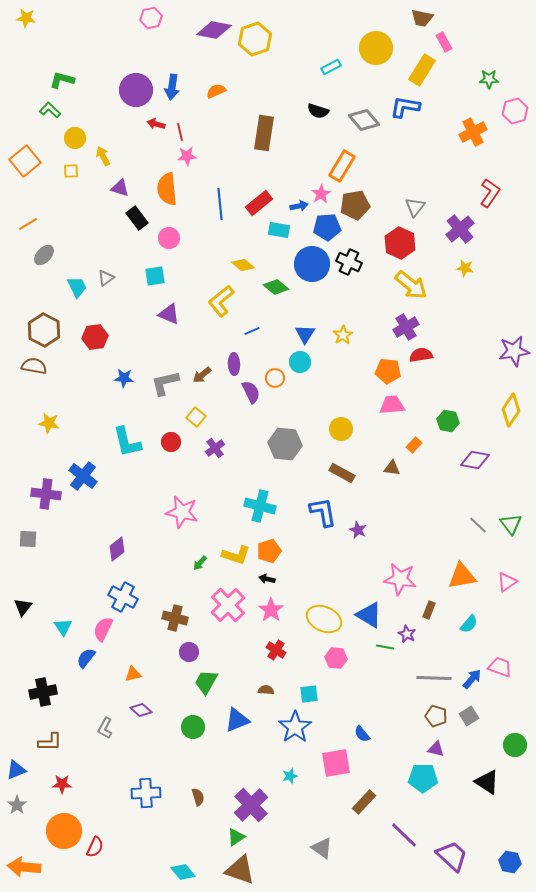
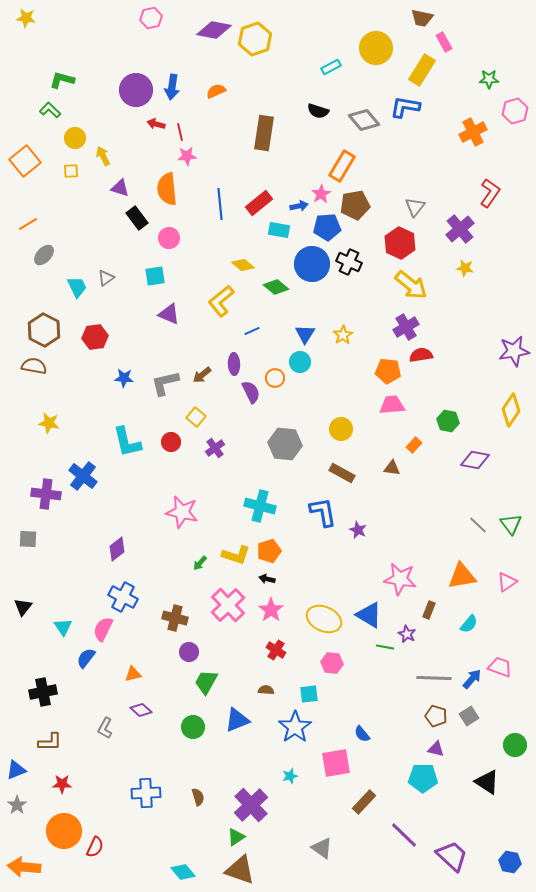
pink hexagon at (336, 658): moved 4 px left, 5 px down
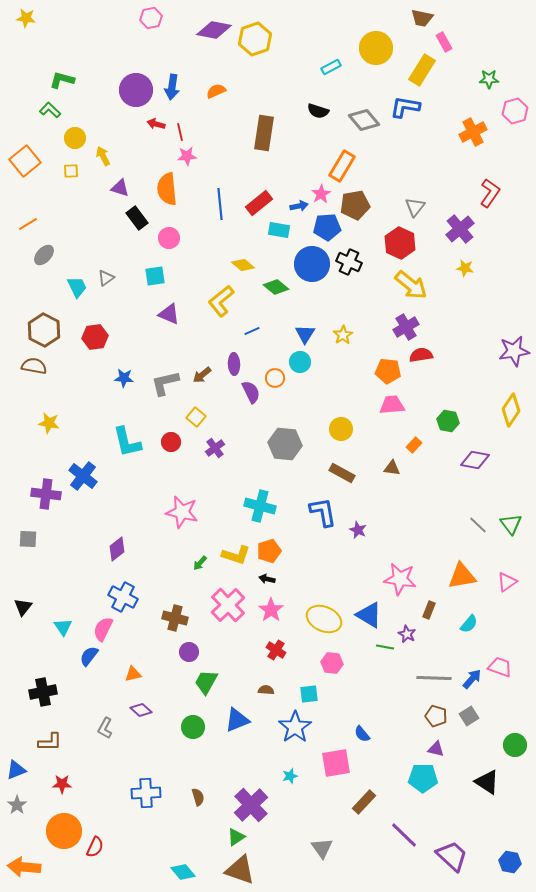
blue semicircle at (86, 658): moved 3 px right, 2 px up
gray triangle at (322, 848): rotated 20 degrees clockwise
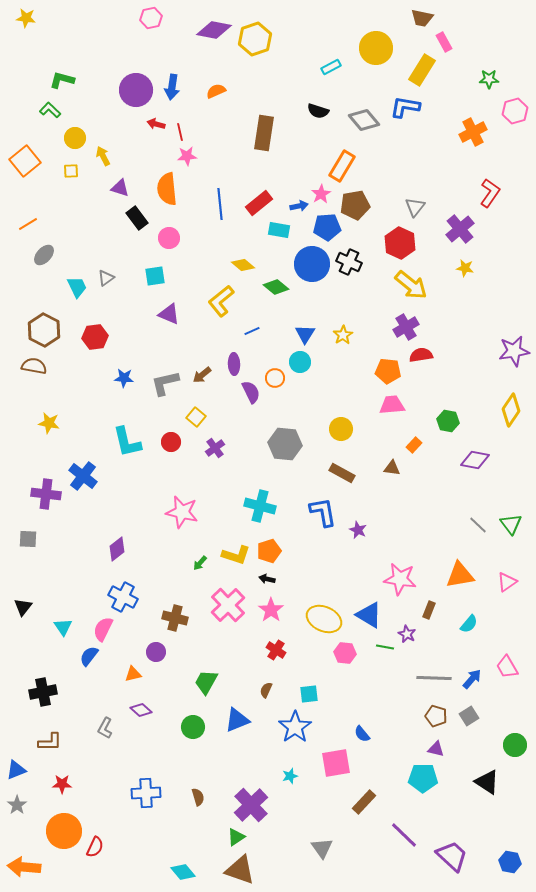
orange triangle at (462, 576): moved 2 px left, 1 px up
purple circle at (189, 652): moved 33 px left
pink hexagon at (332, 663): moved 13 px right, 10 px up
pink trapezoid at (500, 667): moved 7 px right; rotated 140 degrees counterclockwise
brown semicircle at (266, 690): rotated 70 degrees counterclockwise
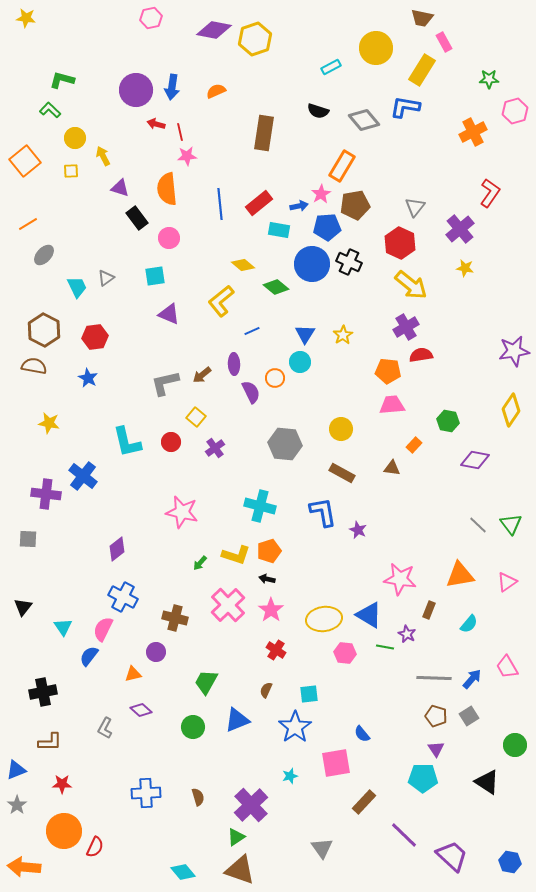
blue star at (124, 378): moved 36 px left; rotated 24 degrees clockwise
yellow ellipse at (324, 619): rotated 32 degrees counterclockwise
purple triangle at (436, 749): rotated 42 degrees clockwise
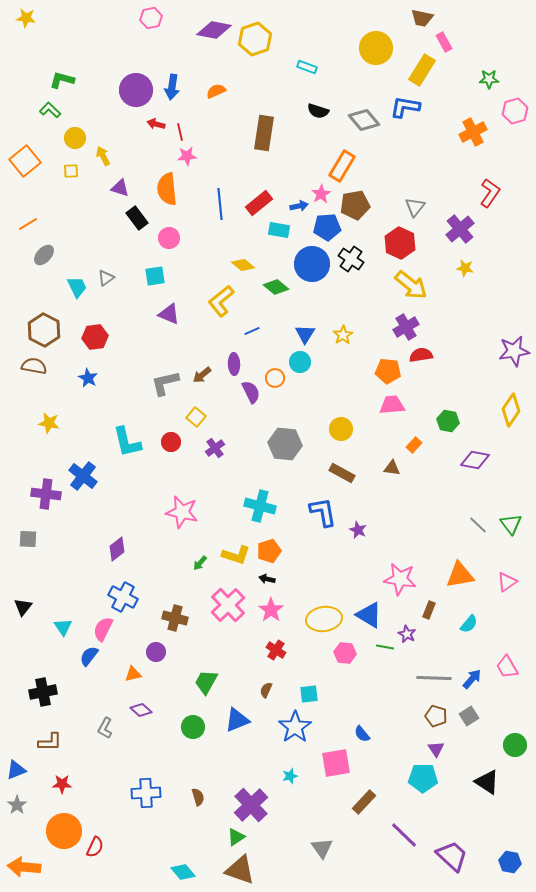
cyan rectangle at (331, 67): moved 24 px left; rotated 48 degrees clockwise
black cross at (349, 262): moved 2 px right, 3 px up; rotated 10 degrees clockwise
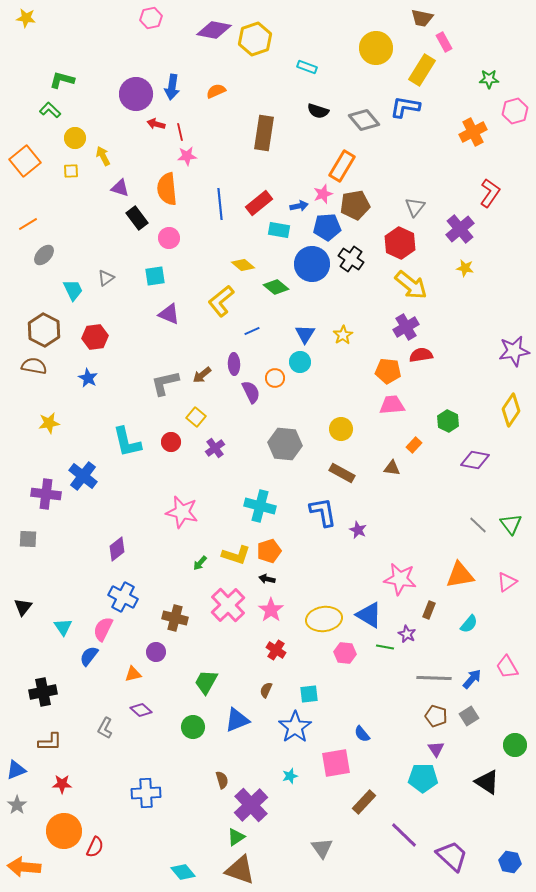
purple circle at (136, 90): moved 4 px down
pink star at (321, 194): moved 2 px right; rotated 12 degrees clockwise
cyan trapezoid at (77, 287): moved 4 px left, 3 px down
green hexagon at (448, 421): rotated 15 degrees clockwise
yellow star at (49, 423): rotated 20 degrees counterclockwise
brown semicircle at (198, 797): moved 24 px right, 17 px up
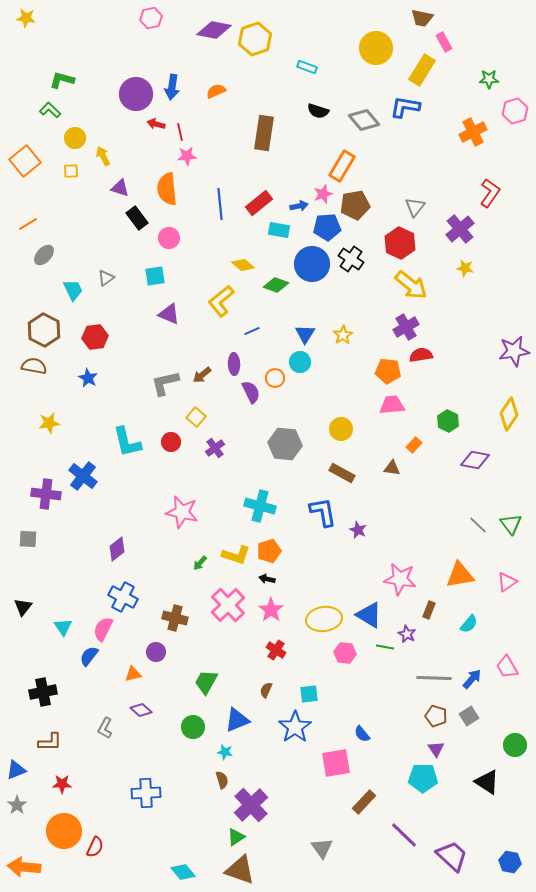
green diamond at (276, 287): moved 2 px up; rotated 20 degrees counterclockwise
yellow diamond at (511, 410): moved 2 px left, 4 px down
cyan star at (290, 776): moved 65 px left, 24 px up; rotated 28 degrees clockwise
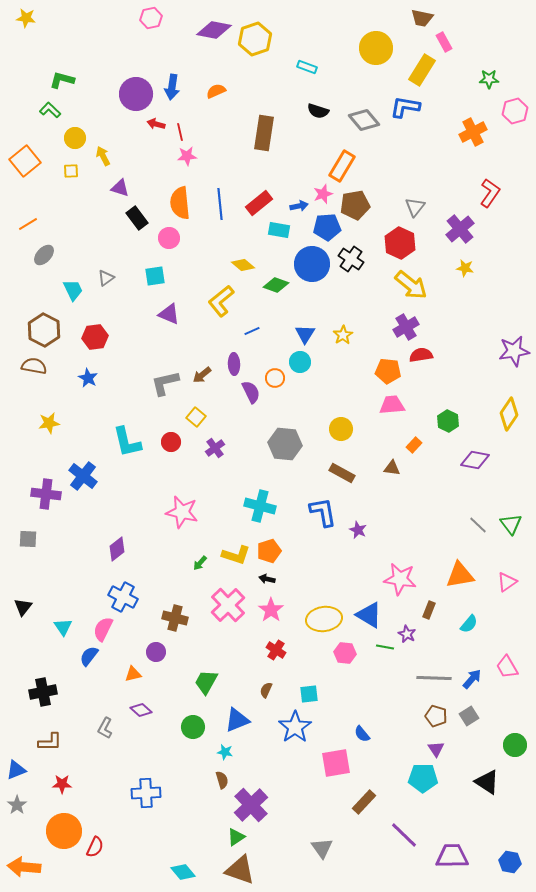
orange semicircle at (167, 189): moved 13 px right, 14 px down
purple trapezoid at (452, 856): rotated 44 degrees counterclockwise
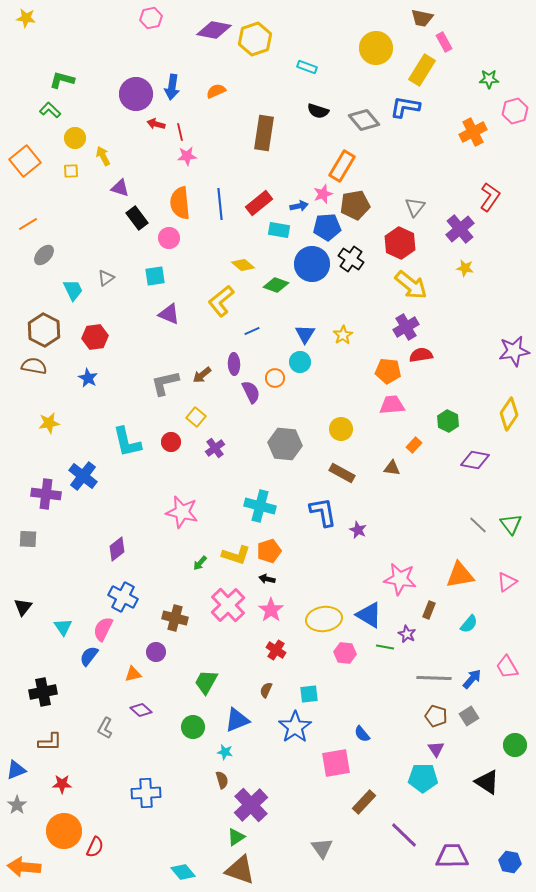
red L-shape at (490, 193): moved 4 px down
